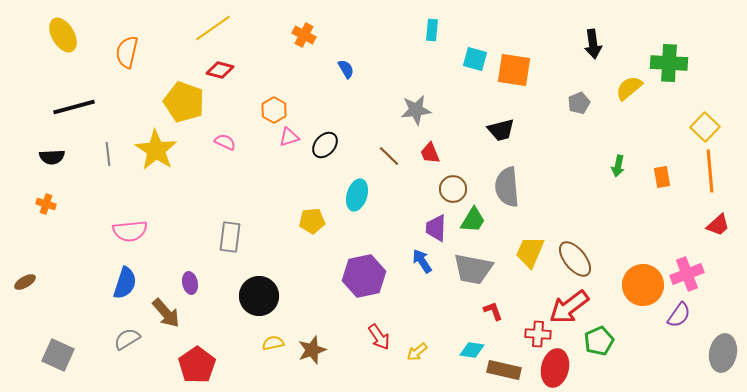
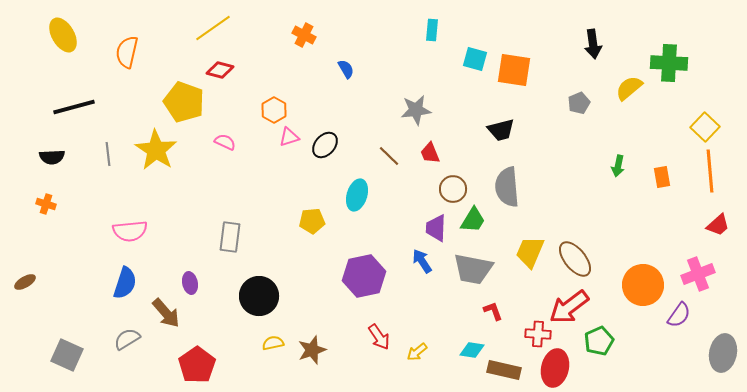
pink cross at (687, 274): moved 11 px right
gray square at (58, 355): moved 9 px right
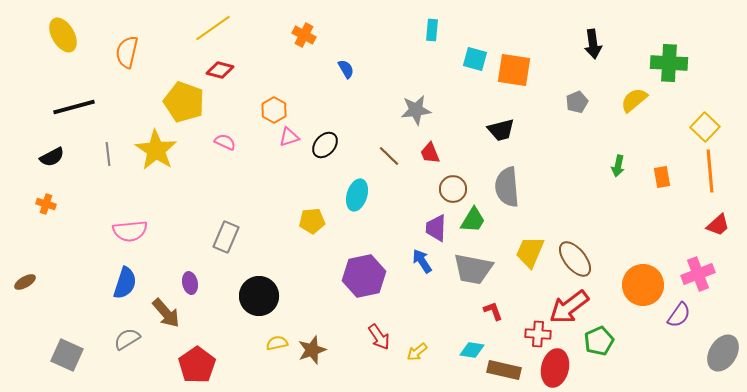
yellow semicircle at (629, 88): moved 5 px right, 12 px down
gray pentagon at (579, 103): moved 2 px left, 1 px up
black semicircle at (52, 157): rotated 25 degrees counterclockwise
gray rectangle at (230, 237): moved 4 px left; rotated 16 degrees clockwise
yellow semicircle at (273, 343): moved 4 px right
gray ellipse at (723, 353): rotated 21 degrees clockwise
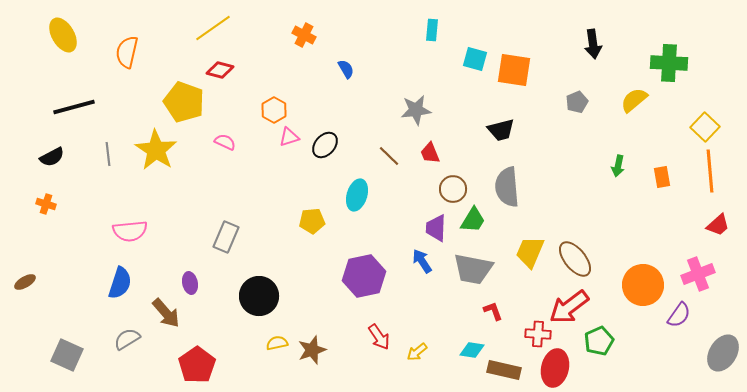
blue semicircle at (125, 283): moved 5 px left
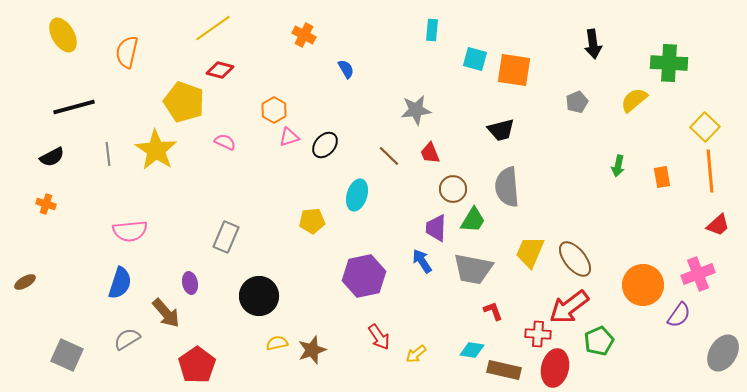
yellow arrow at (417, 352): moved 1 px left, 2 px down
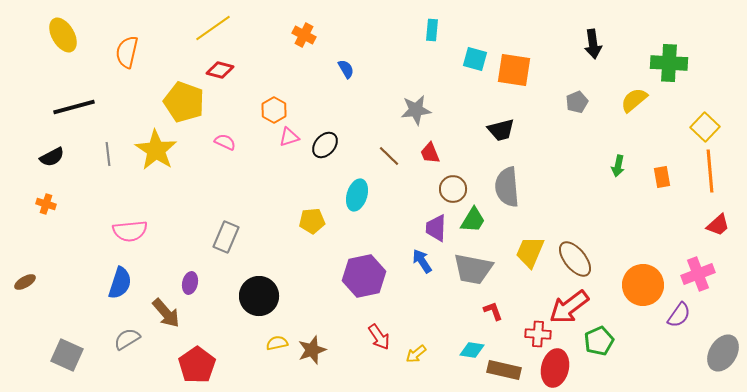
purple ellipse at (190, 283): rotated 25 degrees clockwise
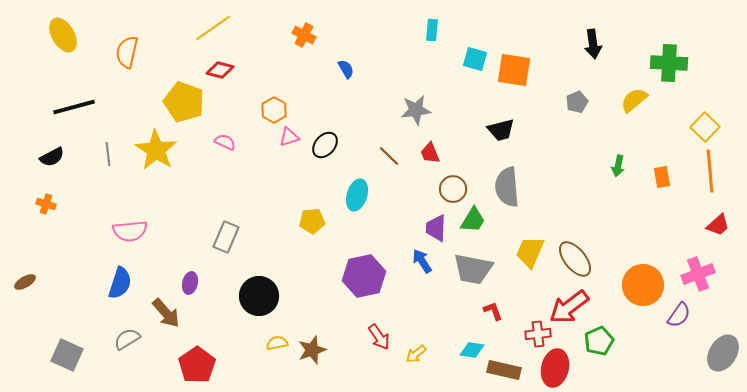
red cross at (538, 334): rotated 10 degrees counterclockwise
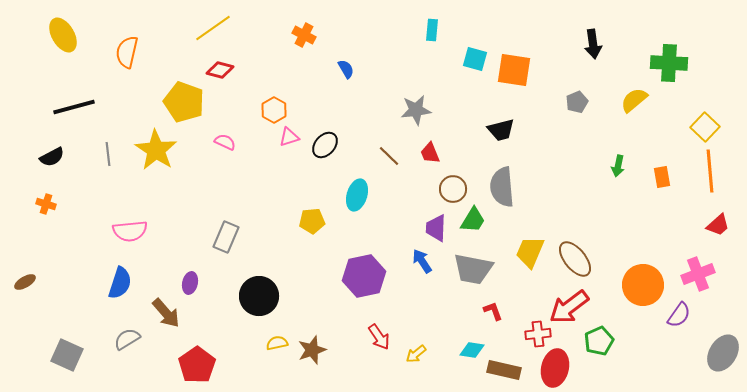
gray semicircle at (507, 187): moved 5 px left
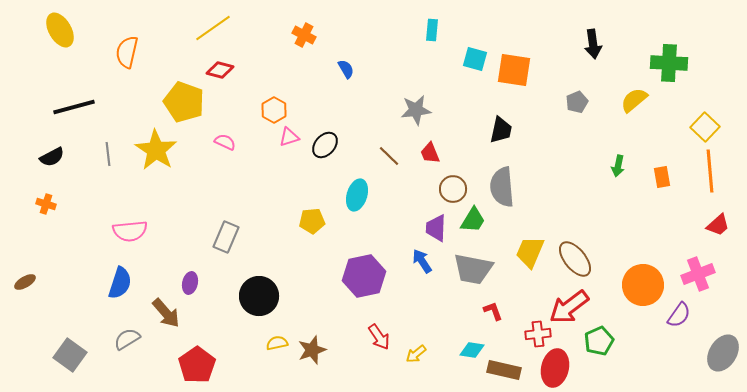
yellow ellipse at (63, 35): moved 3 px left, 5 px up
black trapezoid at (501, 130): rotated 64 degrees counterclockwise
gray square at (67, 355): moved 3 px right; rotated 12 degrees clockwise
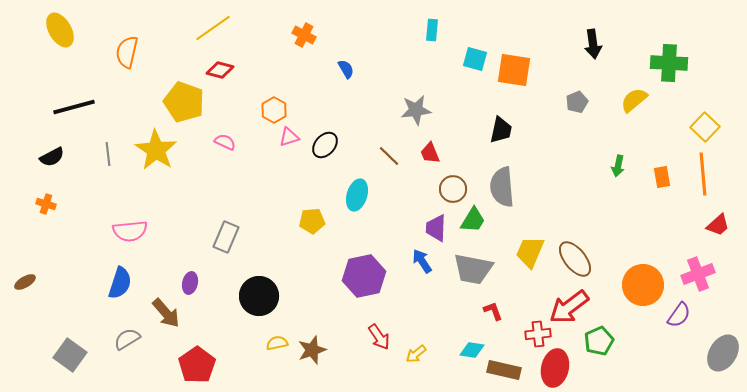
orange line at (710, 171): moved 7 px left, 3 px down
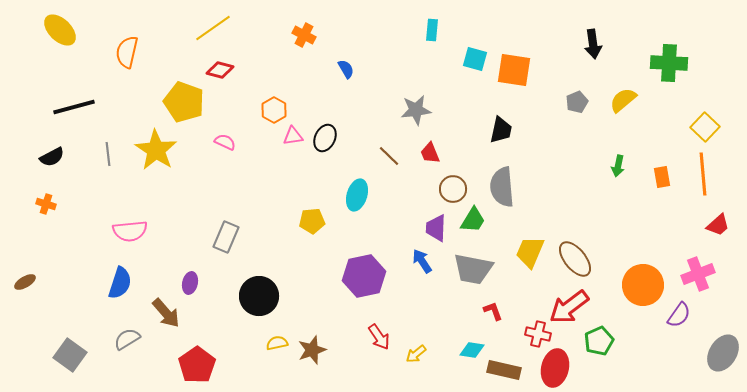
yellow ellipse at (60, 30): rotated 16 degrees counterclockwise
yellow semicircle at (634, 100): moved 11 px left
pink triangle at (289, 137): moved 4 px right, 1 px up; rotated 10 degrees clockwise
black ellipse at (325, 145): moved 7 px up; rotated 16 degrees counterclockwise
red cross at (538, 334): rotated 20 degrees clockwise
